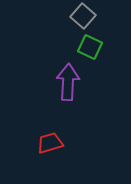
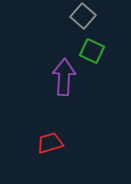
green square: moved 2 px right, 4 px down
purple arrow: moved 4 px left, 5 px up
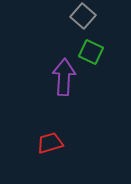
green square: moved 1 px left, 1 px down
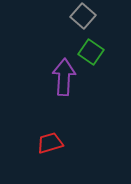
green square: rotated 10 degrees clockwise
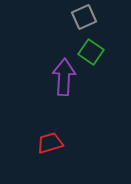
gray square: moved 1 px right, 1 px down; rotated 25 degrees clockwise
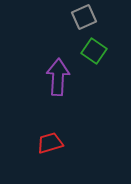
green square: moved 3 px right, 1 px up
purple arrow: moved 6 px left
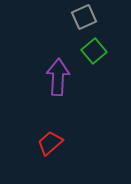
green square: rotated 15 degrees clockwise
red trapezoid: rotated 24 degrees counterclockwise
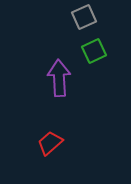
green square: rotated 15 degrees clockwise
purple arrow: moved 1 px right, 1 px down; rotated 6 degrees counterclockwise
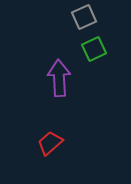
green square: moved 2 px up
